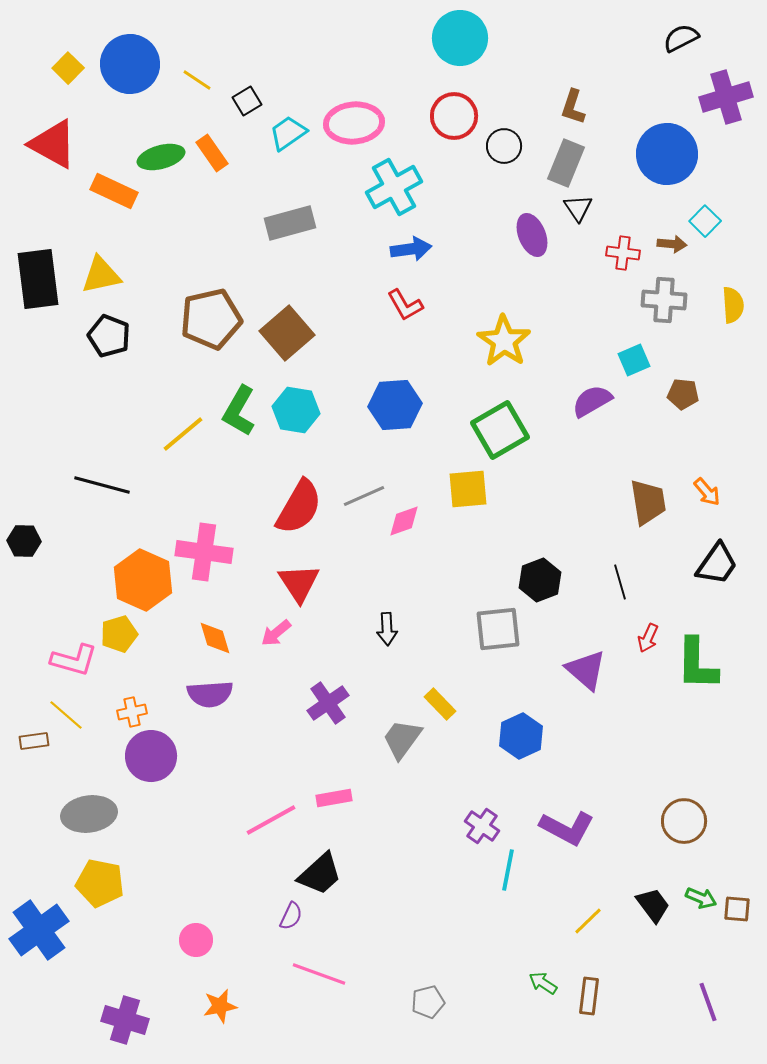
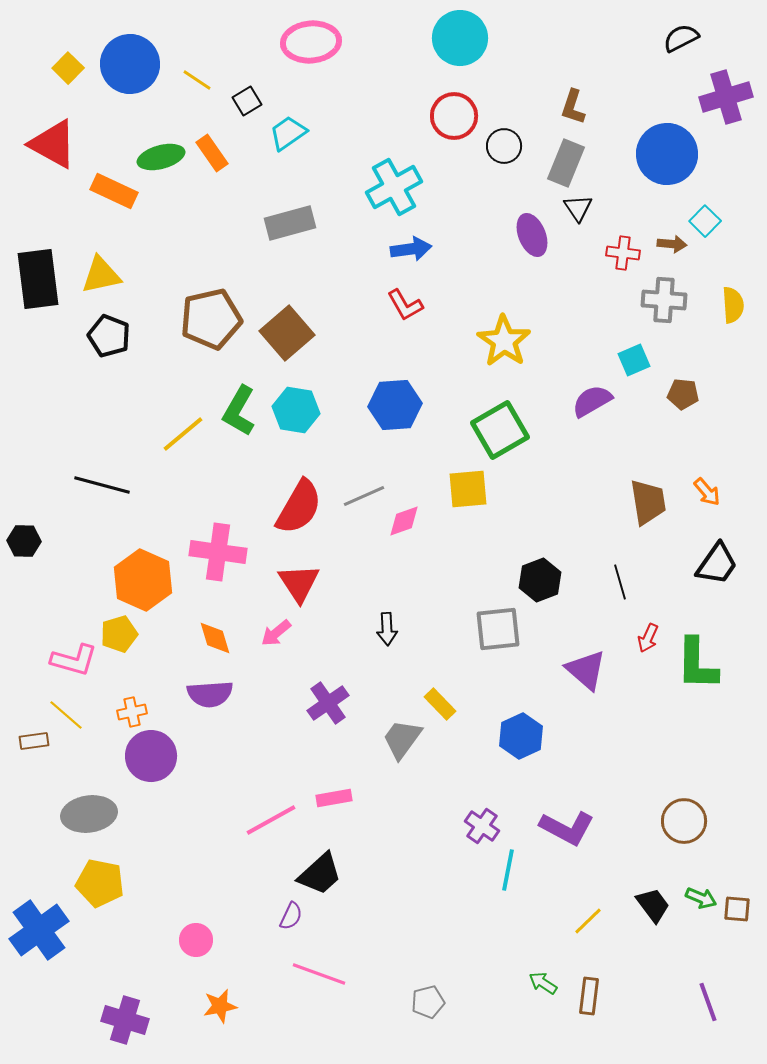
pink ellipse at (354, 123): moved 43 px left, 81 px up
pink cross at (204, 552): moved 14 px right
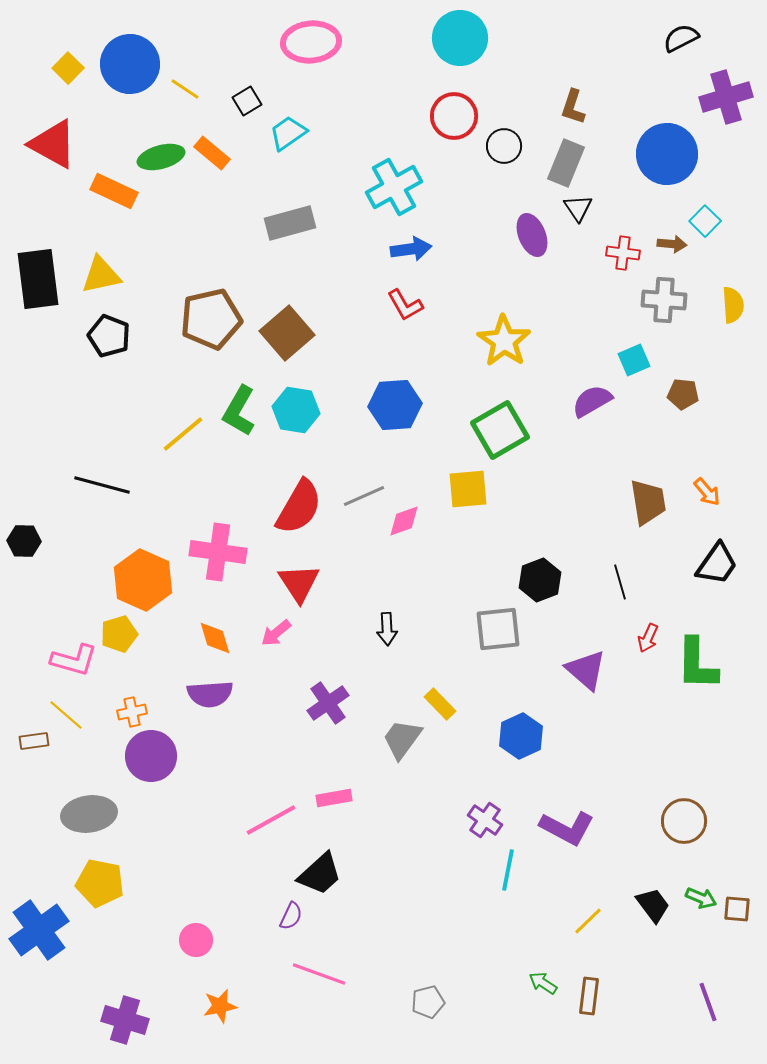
yellow line at (197, 80): moved 12 px left, 9 px down
orange rectangle at (212, 153): rotated 15 degrees counterclockwise
purple cross at (482, 826): moved 3 px right, 6 px up
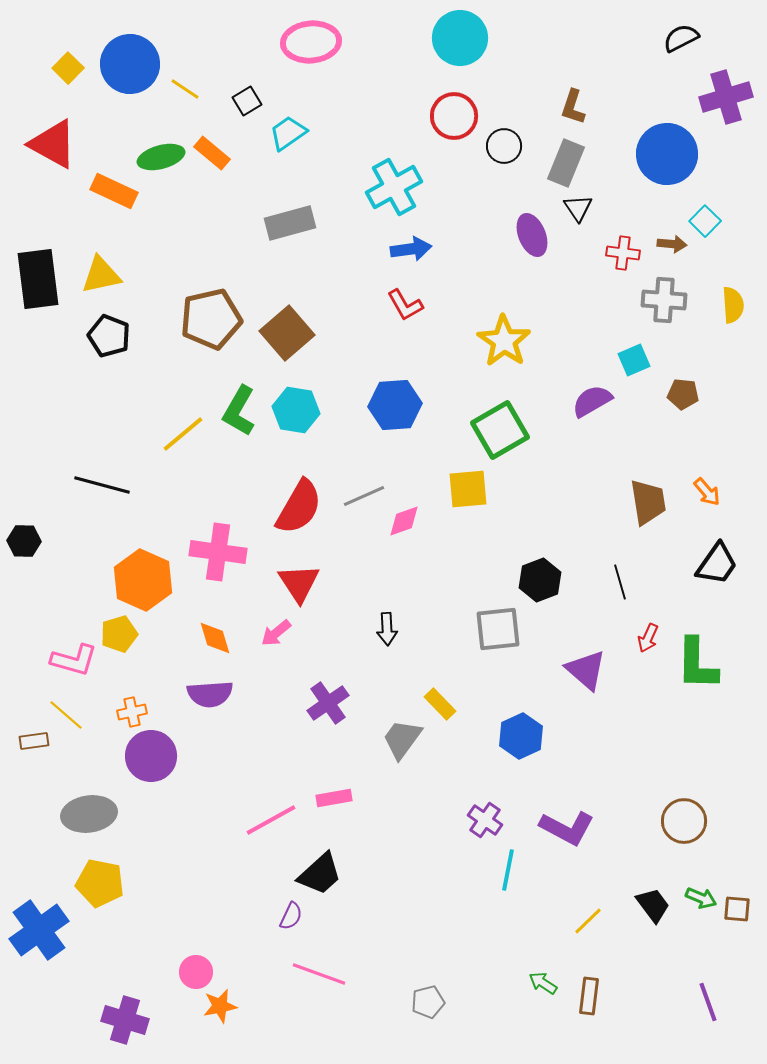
pink circle at (196, 940): moved 32 px down
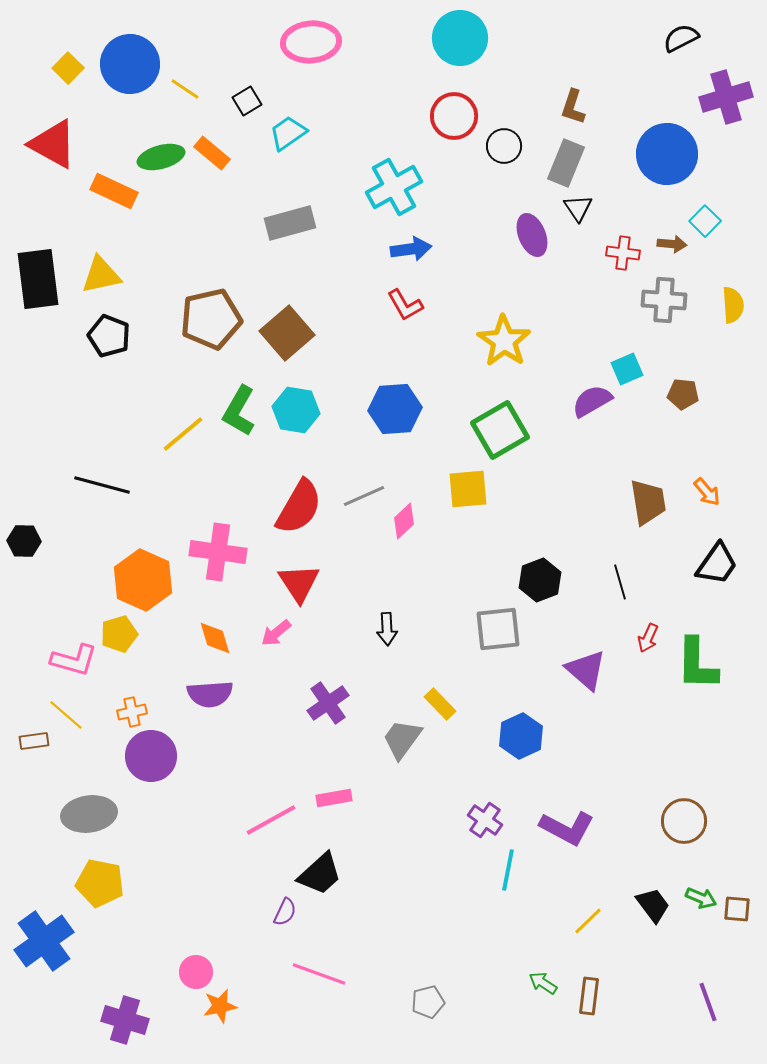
cyan square at (634, 360): moved 7 px left, 9 px down
blue hexagon at (395, 405): moved 4 px down
pink diamond at (404, 521): rotated 24 degrees counterclockwise
purple semicircle at (291, 916): moved 6 px left, 4 px up
blue cross at (39, 930): moved 5 px right, 11 px down
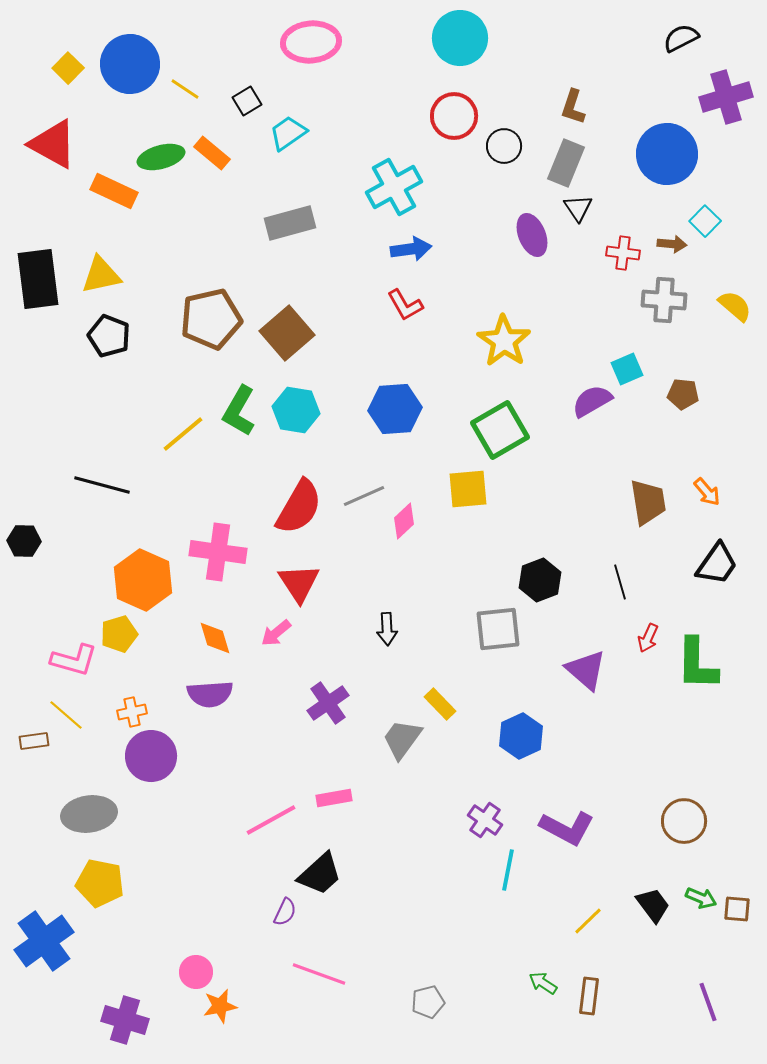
yellow semicircle at (733, 305): moved 2 px right, 1 px down; rotated 45 degrees counterclockwise
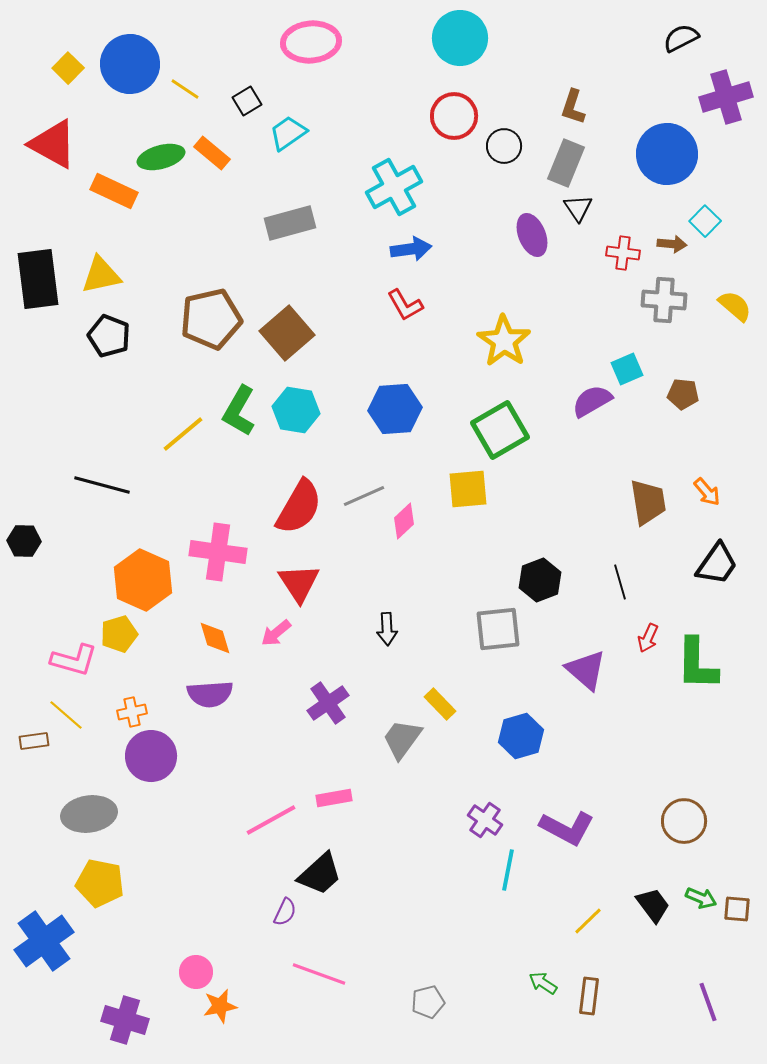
blue hexagon at (521, 736): rotated 9 degrees clockwise
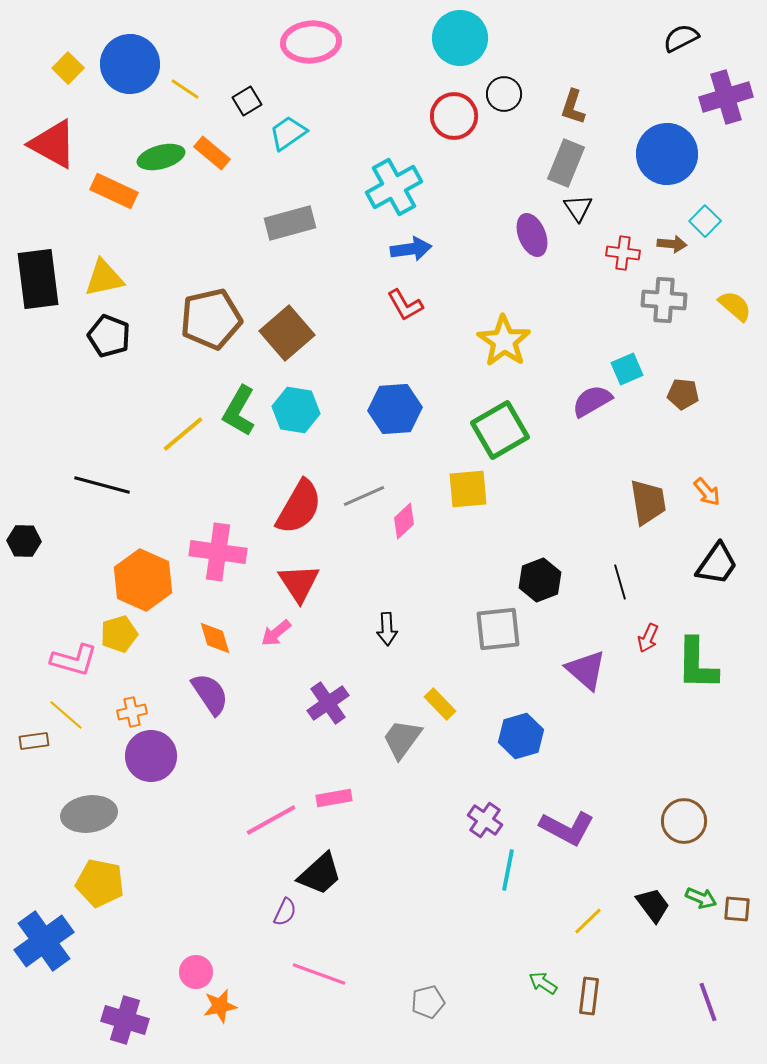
black circle at (504, 146): moved 52 px up
yellow triangle at (101, 275): moved 3 px right, 3 px down
purple semicircle at (210, 694): rotated 120 degrees counterclockwise
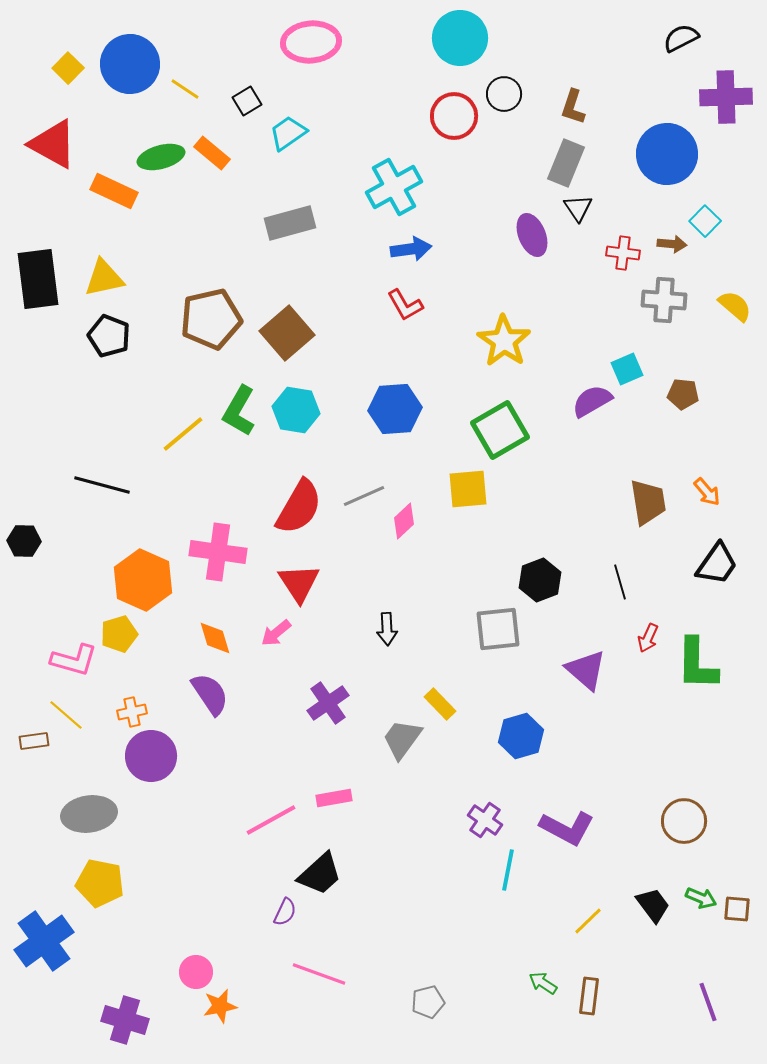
purple cross at (726, 97): rotated 15 degrees clockwise
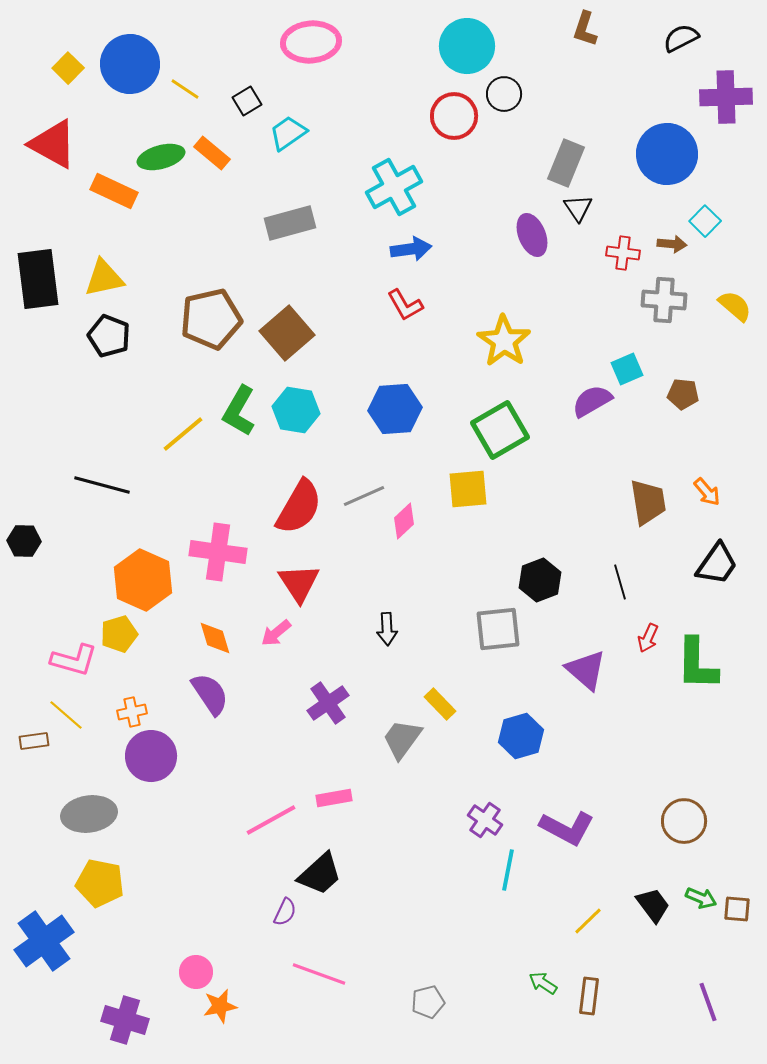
cyan circle at (460, 38): moved 7 px right, 8 px down
brown L-shape at (573, 107): moved 12 px right, 78 px up
